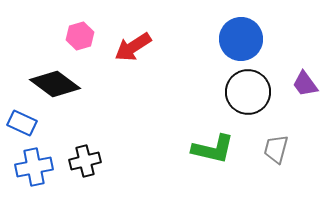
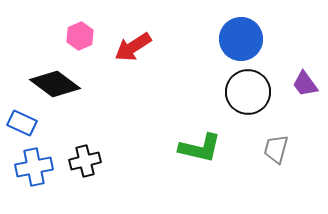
pink hexagon: rotated 8 degrees counterclockwise
green L-shape: moved 13 px left, 1 px up
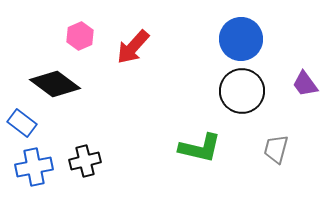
red arrow: rotated 15 degrees counterclockwise
black circle: moved 6 px left, 1 px up
blue rectangle: rotated 12 degrees clockwise
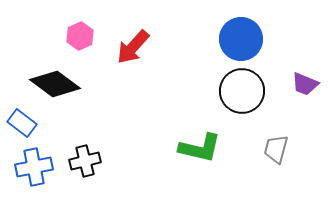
purple trapezoid: rotated 32 degrees counterclockwise
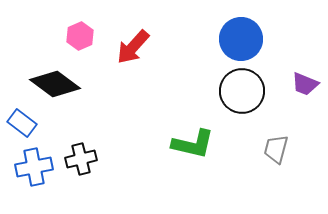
green L-shape: moved 7 px left, 4 px up
black cross: moved 4 px left, 2 px up
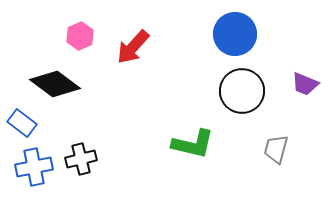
blue circle: moved 6 px left, 5 px up
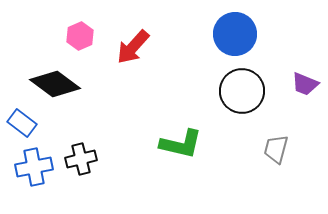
green L-shape: moved 12 px left
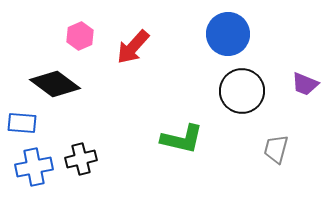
blue circle: moved 7 px left
blue rectangle: rotated 32 degrees counterclockwise
green L-shape: moved 1 px right, 5 px up
